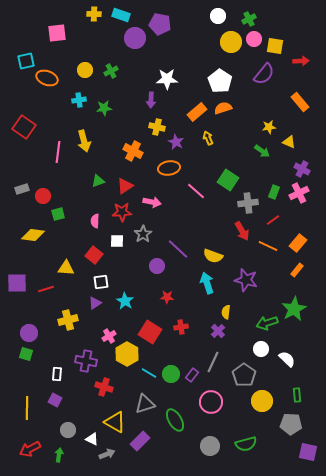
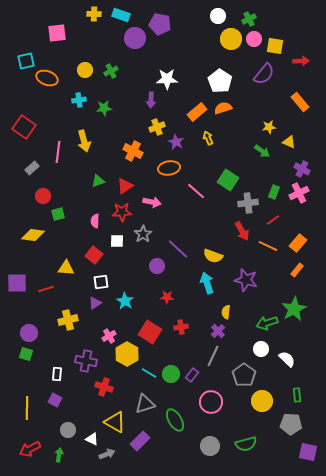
yellow circle at (231, 42): moved 3 px up
yellow cross at (157, 127): rotated 35 degrees counterclockwise
gray rectangle at (22, 189): moved 10 px right, 21 px up; rotated 24 degrees counterclockwise
gray line at (213, 362): moved 6 px up
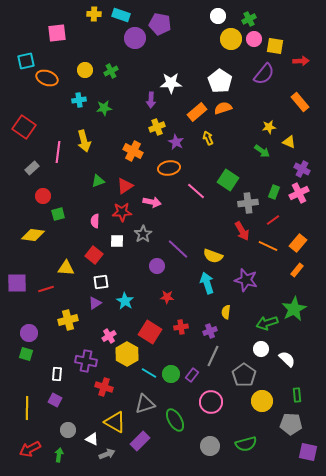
white star at (167, 79): moved 4 px right, 4 px down
purple cross at (218, 331): moved 8 px left; rotated 24 degrees clockwise
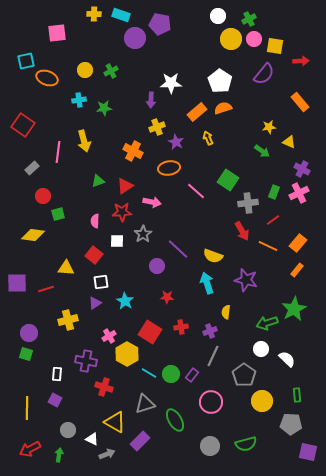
red square at (24, 127): moved 1 px left, 2 px up
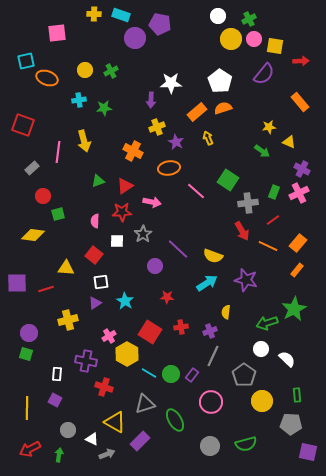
red square at (23, 125): rotated 15 degrees counterclockwise
purple circle at (157, 266): moved 2 px left
cyan arrow at (207, 283): rotated 75 degrees clockwise
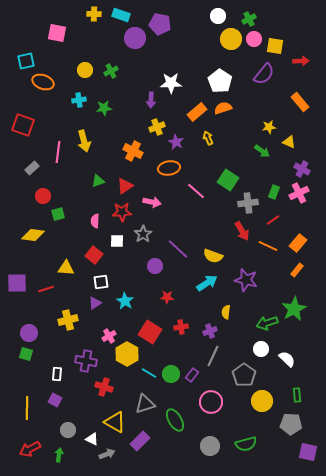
pink square at (57, 33): rotated 18 degrees clockwise
orange ellipse at (47, 78): moved 4 px left, 4 px down
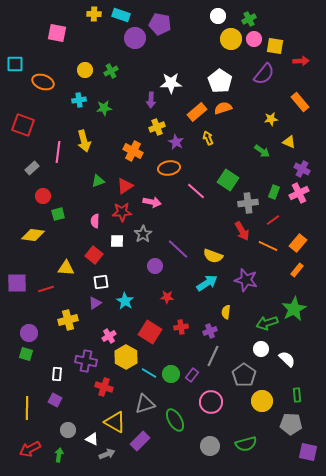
cyan square at (26, 61): moved 11 px left, 3 px down; rotated 12 degrees clockwise
yellow star at (269, 127): moved 2 px right, 8 px up
yellow hexagon at (127, 354): moved 1 px left, 3 px down
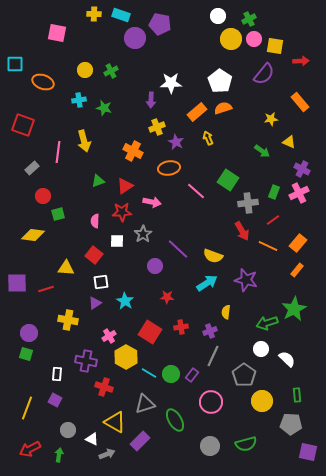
green star at (104, 108): rotated 21 degrees clockwise
yellow cross at (68, 320): rotated 24 degrees clockwise
yellow line at (27, 408): rotated 20 degrees clockwise
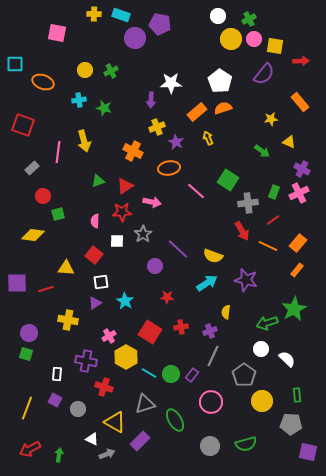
gray circle at (68, 430): moved 10 px right, 21 px up
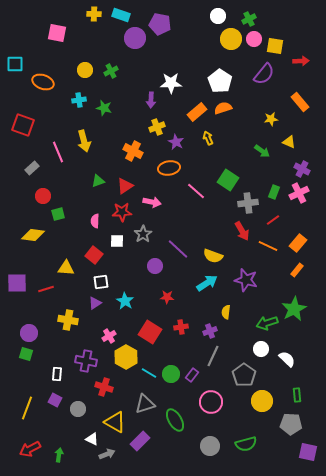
pink line at (58, 152): rotated 30 degrees counterclockwise
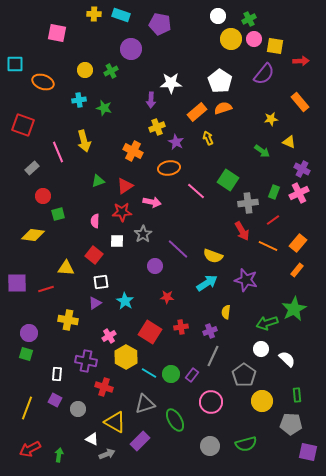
purple circle at (135, 38): moved 4 px left, 11 px down
